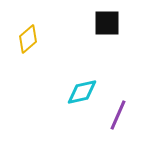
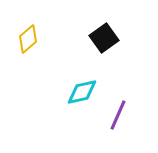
black square: moved 3 px left, 15 px down; rotated 36 degrees counterclockwise
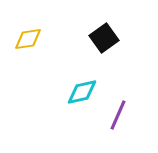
yellow diamond: rotated 32 degrees clockwise
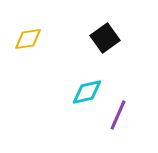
black square: moved 1 px right
cyan diamond: moved 5 px right
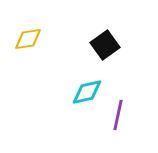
black square: moved 7 px down
purple line: rotated 12 degrees counterclockwise
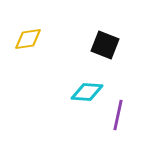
black square: rotated 32 degrees counterclockwise
cyan diamond: rotated 16 degrees clockwise
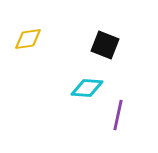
cyan diamond: moved 4 px up
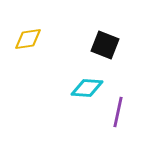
purple line: moved 3 px up
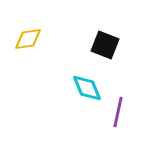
cyan diamond: rotated 64 degrees clockwise
